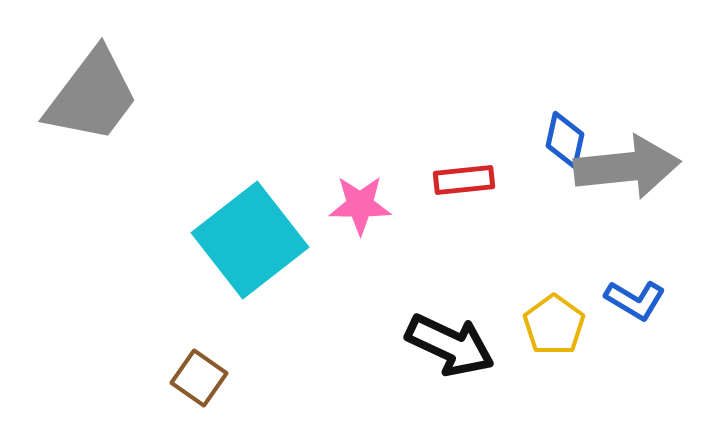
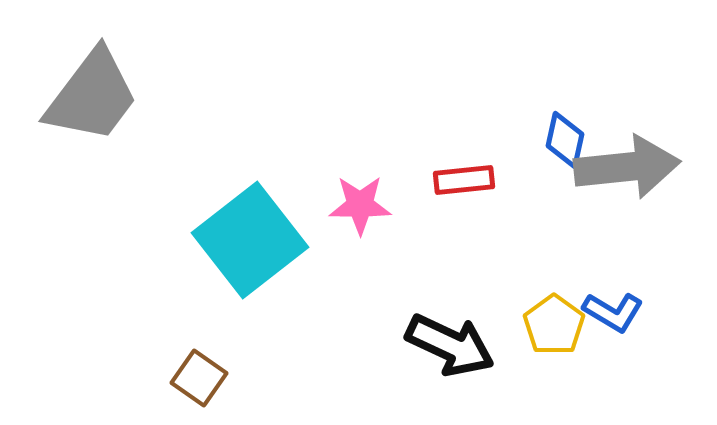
blue L-shape: moved 22 px left, 12 px down
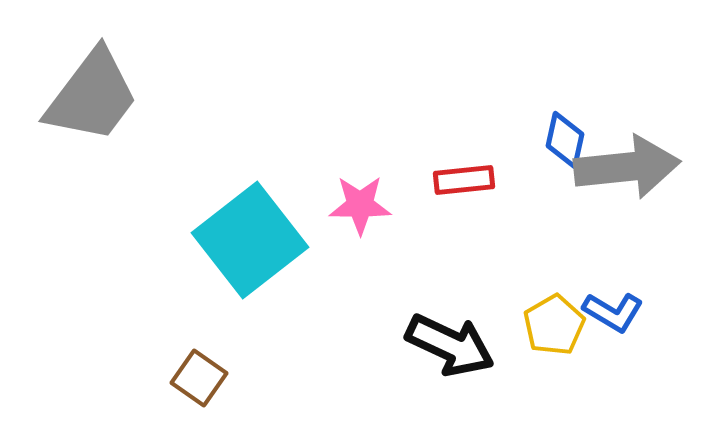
yellow pentagon: rotated 6 degrees clockwise
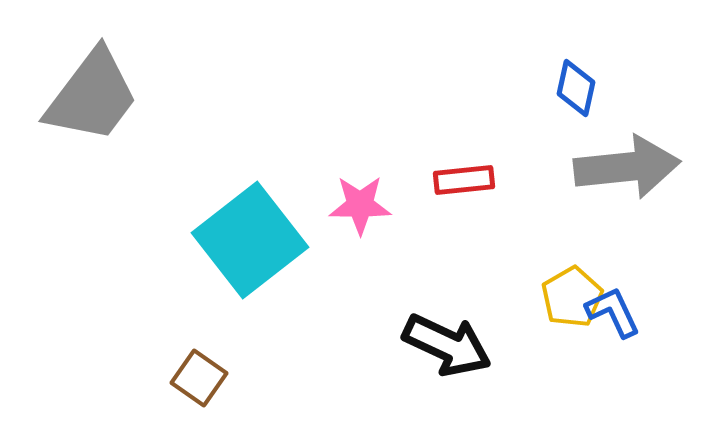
blue diamond: moved 11 px right, 52 px up
blue L-shape: rotated 146 degrees counterclockwise
yellow pentagon: moved 18 px right, 28 px up
black arrow: moved 3 px left
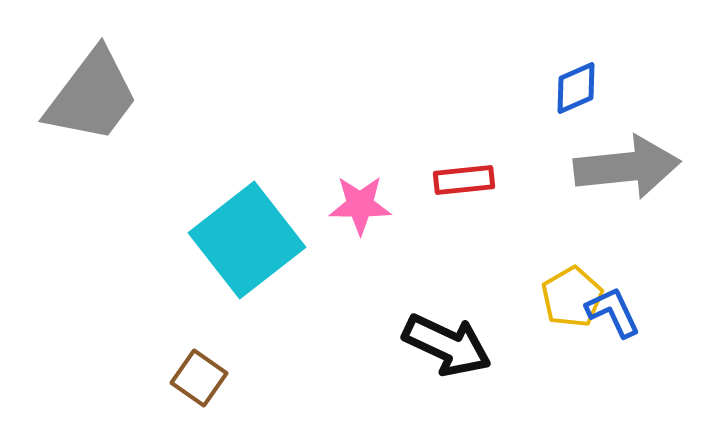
blue diamond: rotated 54 degrees clockwise
cyan square: moved 3 px left
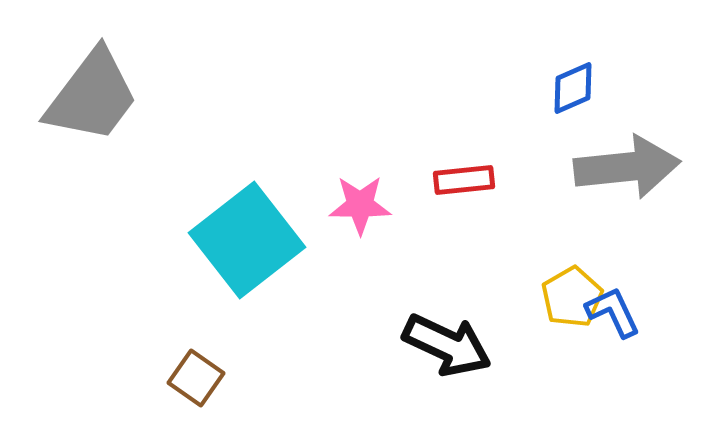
blue diamond: moved 3 px left
brown square: moved 3 px left
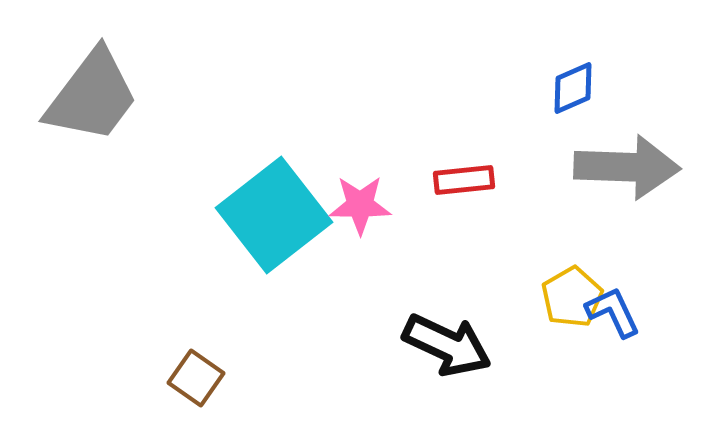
gray arrow: rotated 8 degrees clockwise
cyan square: moved 27 px right, 25 px up
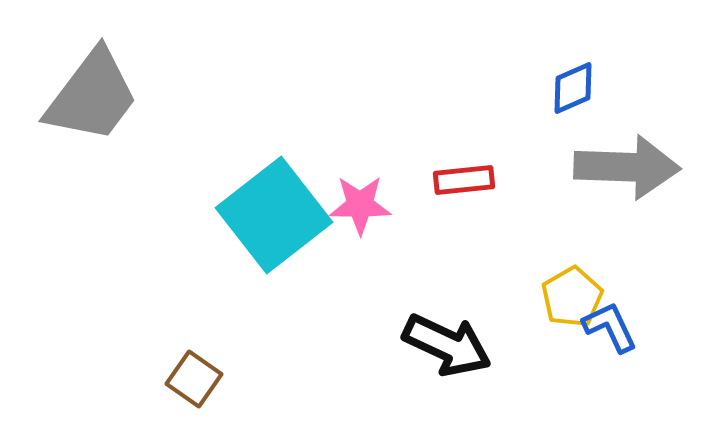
blue L-shape: moved 3 px left, 15 px down
brown square: moved 2 px left, 1 px down
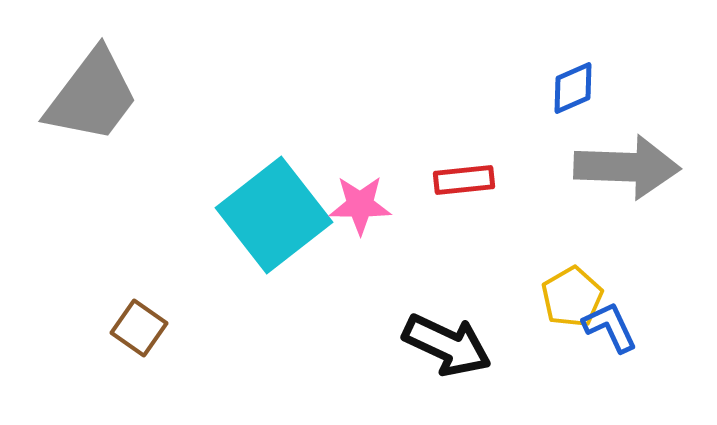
brown square: moved 55 px left, 51 px up
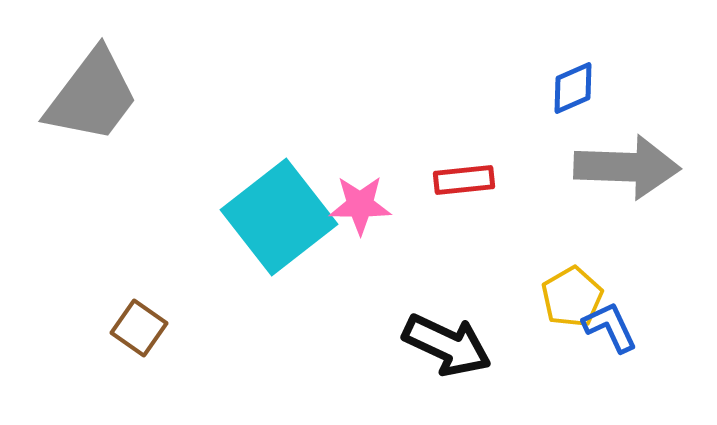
cyan square: moved 5 px right, 2 px down
